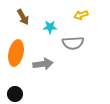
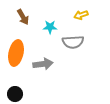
gray semicircle: moved 1 px up
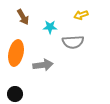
gray arrow: moved 1 px down
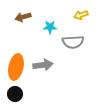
brown arrow: rotated 105 degrees clockwise
orange ellipse: moved 14 px down
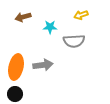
gray semicircle: moved 1 px right, 1 px up
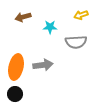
gray semicircle: moved 2 px right, 1 px down
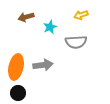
brown arrow: moved 3 px right
cyan star: rotated 24 degrees counterclockwise
black circle: moved 3 px right, 1 px up
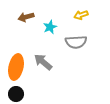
gray arrow: moved 3 px up; rotated 132 degrees counterclockwise
black circle: moved 2 px left, 1 px down
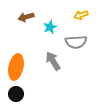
gray arrow: moved 10 px right, 1 px up; rotated 18 degrees clockwise
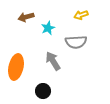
cyan star: moved 2 px left, 1 px down
black circle: moved 27 px right, 3 px up
